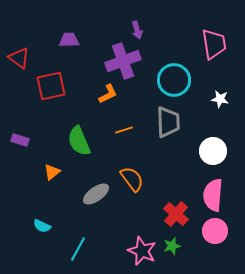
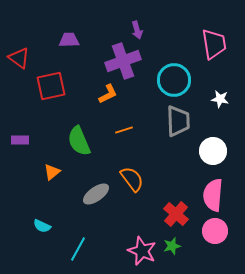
gray trapezoid: moved 10 px right, 1 px up
purple rectangle: rotated 18 degrees counterclockwise
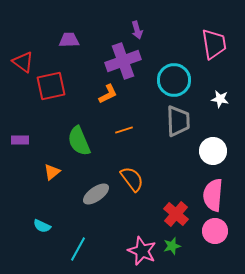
red triangle: moved 4 px right, 4 px down
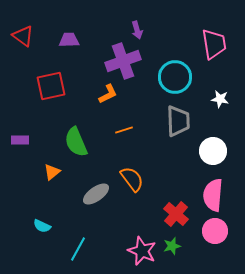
red triangle: moved 26 px up
cyan circle: moved 1 px right, 3 px up
green semicircle: moved 3 px left, 1 px down
